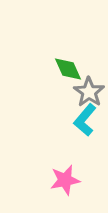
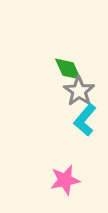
gray star: moved 10 px left, 1 px up
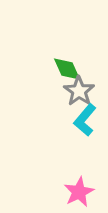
green diamond: moved 1 px left
pink star: moved 14 px right, 12 px down; rotated 16 degrees counterclockwise
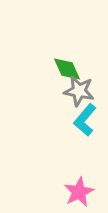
gray star: rotated 24 degrees counterclockwise
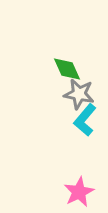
gray star: moved 3 px down
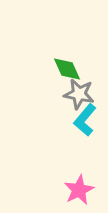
pink star: moved 2 px up
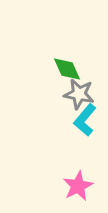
pink star: moved 1 px left, 4 px up
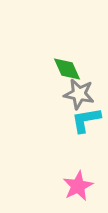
cyan L-shape: moved 1 px right; rotated 40 degrees clockwise
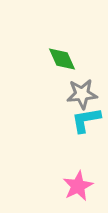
green diamond: moved 5 px left, 10 px up
gray star: moved 3 px right; rotated 16 degrees counterclockwise
